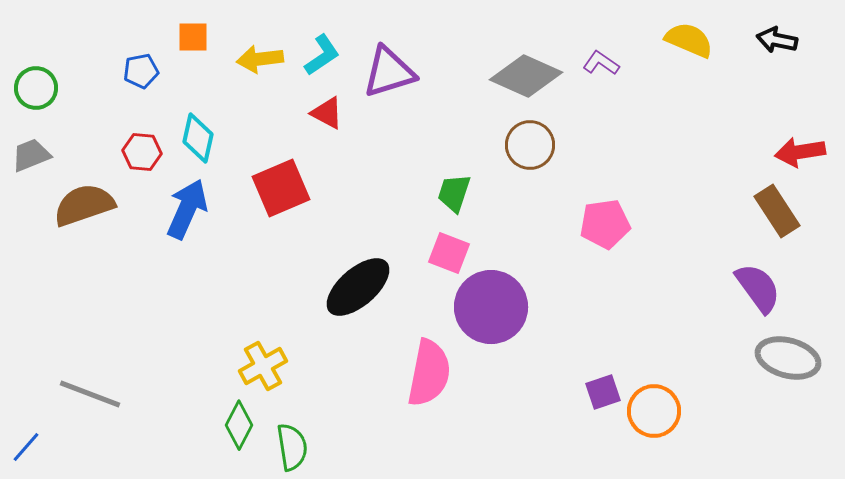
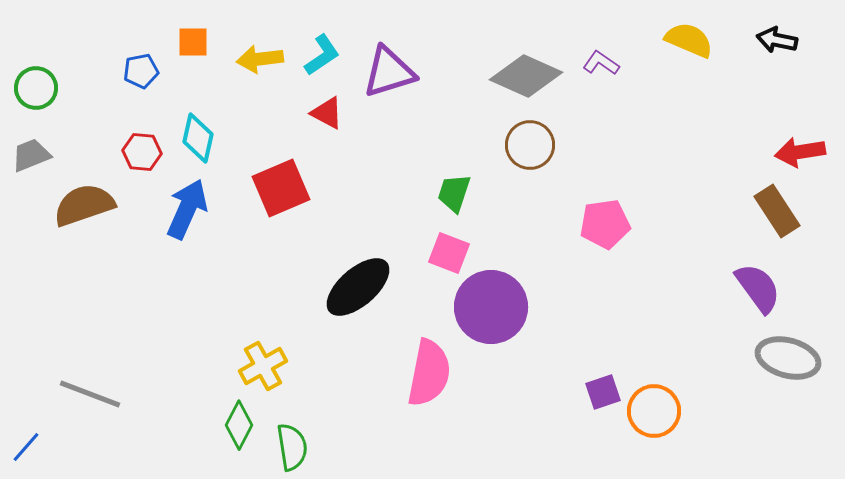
orange square: moved 5 px down
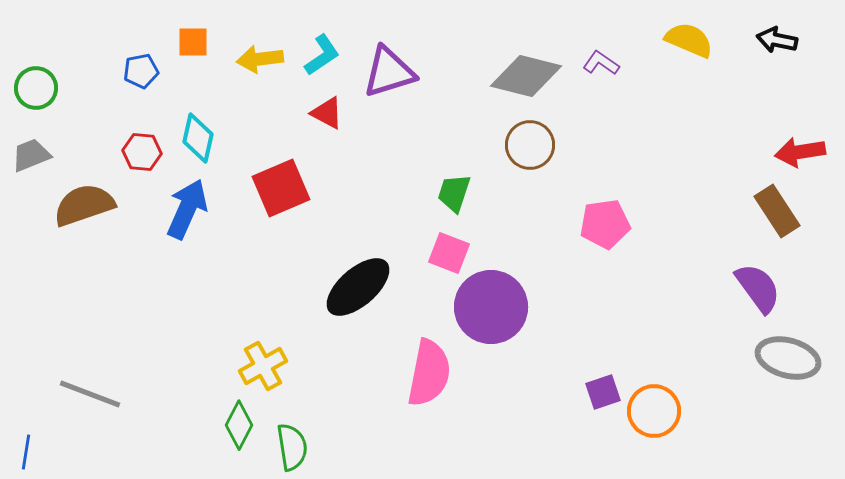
gray diamond: rotated 10 degrees counterclockwise
blue line: moved 5 px down; rotated 32 degrees counterclockwise
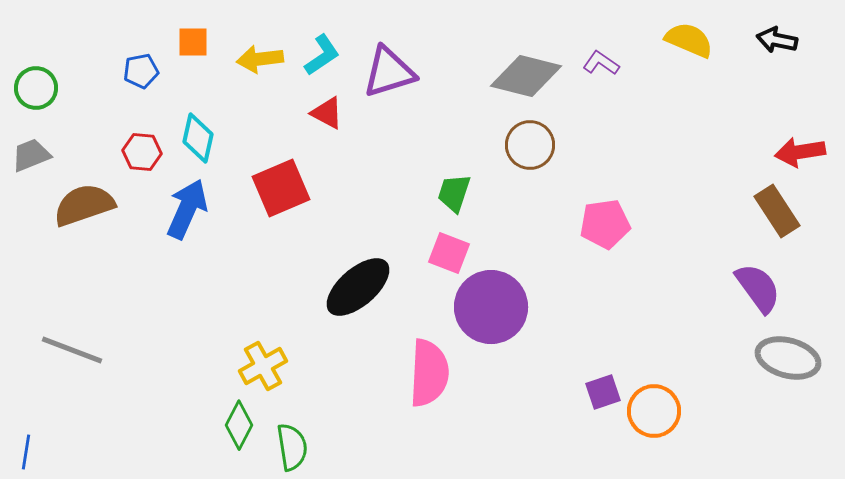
pink semicircle: rotated 8 degrees counterclockwise
gray line: moved 18 px left, 44 px up
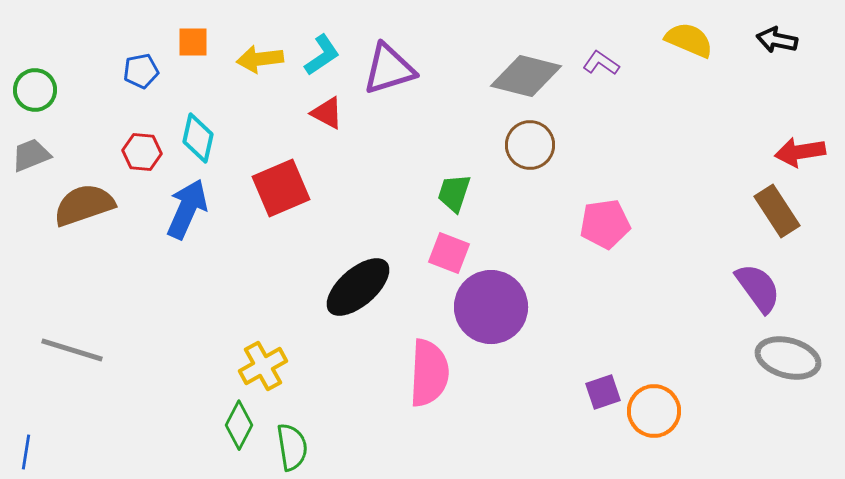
purple triangle: moved 3 px up
green circle: moved 1 px left, 2 px down
gray line: rotated 4 degrees counterclockwise
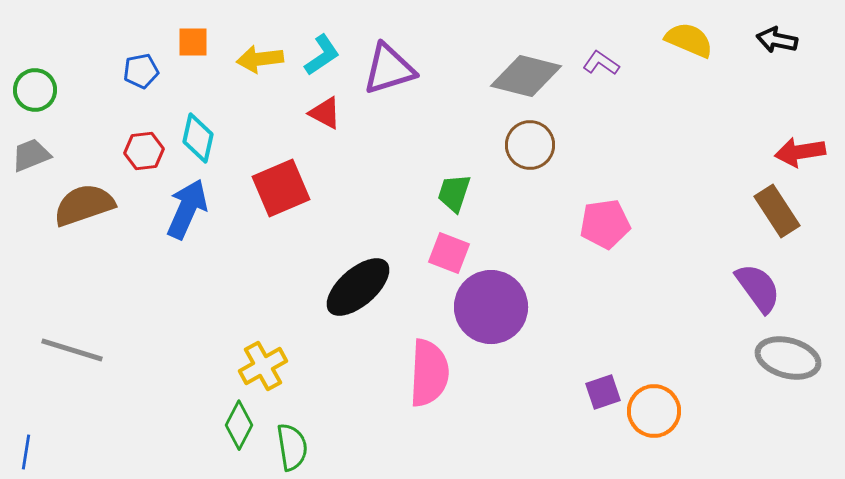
red triangle: moved 2 px left
red hexagon: moved 2 px right, 1 px up; rotated 12 degrees counterclockwise
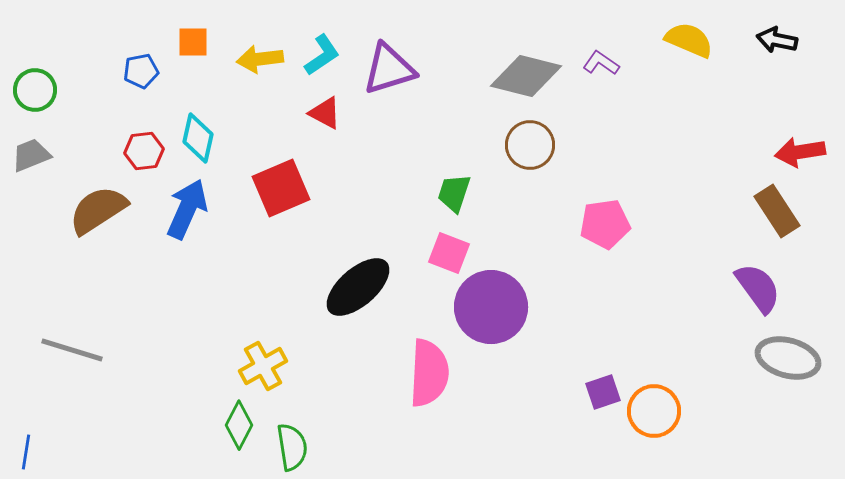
brown semicircle: moved 14 px right, 5 px down; rotated 14 degrees counterclockwise
